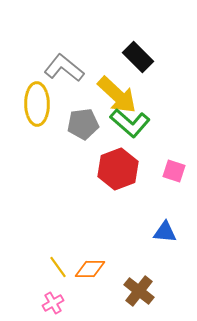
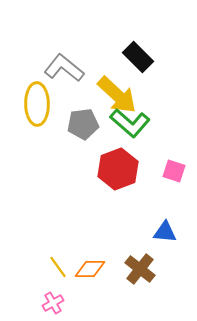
brown cross: moved 1 px right, 22 px up
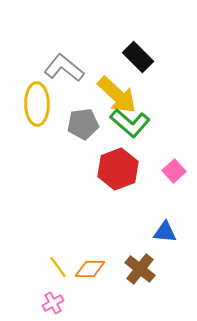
pink square: rotated 30 degrees clockwise
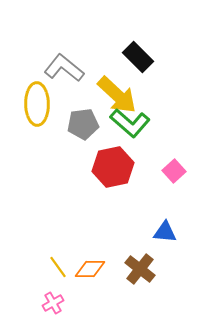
red hexagon: moved 5 px left, 2 px up; rotated 9 degrees clockwise
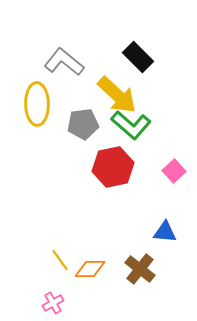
gray L-shape: moved 6 px up
green L-shape: moved 1 px right, 2 px down
yellow line: moved 2 px right, 7 px up
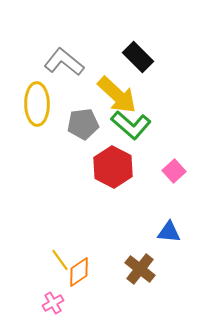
red hexagon: rotated 21 degrees counterclockwise
blue triangle: moved 4 px right
orange diamond: moved 11 px left, 3 px down; rotated 36 degrees counterclockwise
